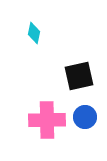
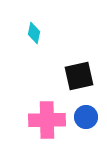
blue circle: moved 1 px right
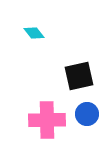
cyan diamond: rotated 50 degrees counterclockwise
blue circle: moved 1 px right, 3 px up
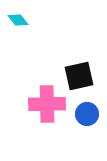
cyan diamond: moved 16 px left, 13 px up
pink cross: moved 16 px up
